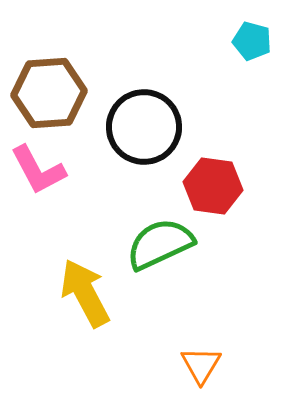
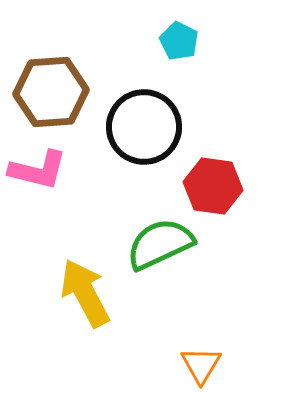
cyan pentagon: moved 73 px left; rotated 12 degrees clockwise
brown hexagon: moved 2 px right, 1 px up
pink L-shape: rotated 48 degrees counterclockwise
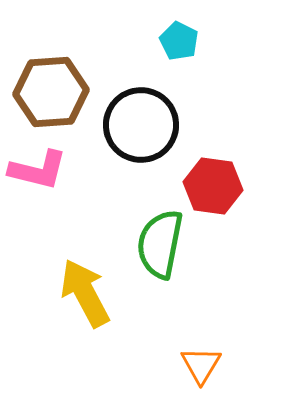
black circle: moved 3 px left, 2 px up
green semicircle: rotated 54 degrees counterclockwise
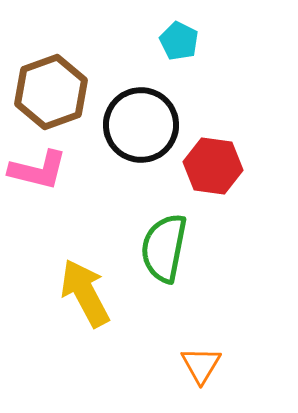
brown hexagon: rotated 16 degrees counterclockwise
red hexagon: moved 20 px up
green semicircle: moved 4 px right, 4 px down
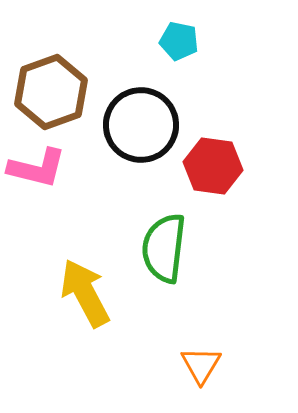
cyan pentagon: rotated 15 degrees counterclockwise
pink L-shape: moved 1 px left, 2 px up
green semicircle: rotated 4 degrees counterclockwise
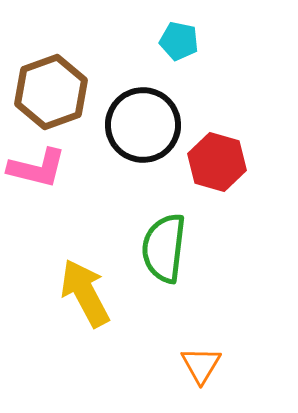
black circle: moved 2 px right
red hexagon: moved 4 px right, 4 px up; rotated 8 degrees clockwise
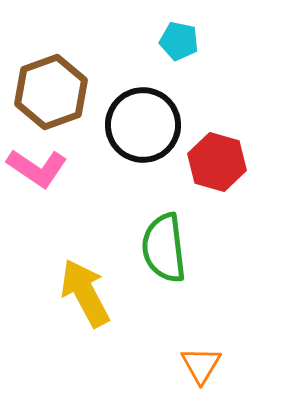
pink L-shape: rotated 20 degrees clockwise
green semicircle: rotated 14 degrees counterclockwise
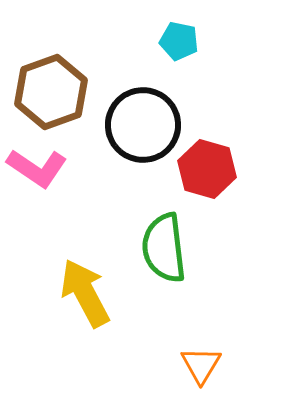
red hexagon: moved 10 px left, 7 px down
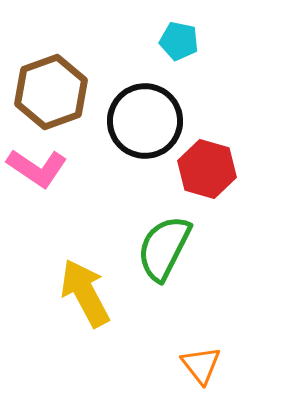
black circle: moved 2 px right, 4 px up
green semicircle: rotated 34 degrees clockwise
orange triangle: rotated 9 degrees counterclockwise
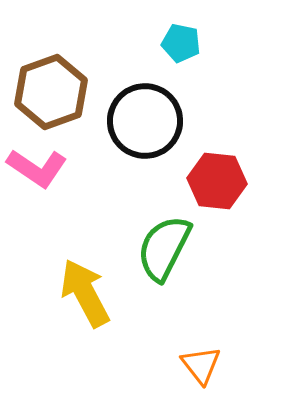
cyan pentagon: moved 2 px right, 2 px down
red hexagon: moved 10 px right, 12 px down; rotated 10 degrees counterclockwise
